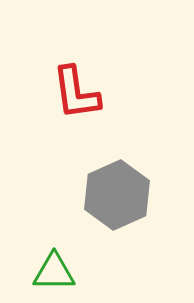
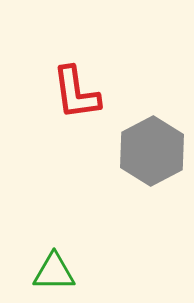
gray hexagon: moved 35 px right, 44 px up; rotated 4 degrees counterclockwise
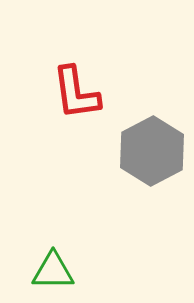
green triangle: moved 1 px left, 1 px up
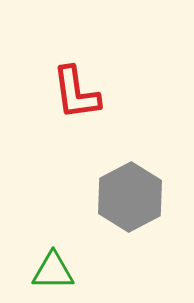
gray hexagon: moved 22 px left, 46 px down
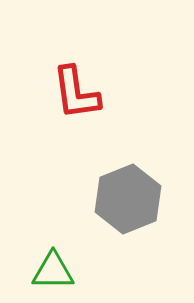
gray hexagon: moved 2 px left, 2 px down; rotated 6 degrees clockwise
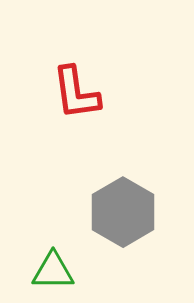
gray hexagon: moved 5 px left, 13 px down; rotated 8 degrees counterclockwise
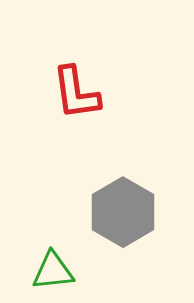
green triangle: rotated 6 degrees counterclockwise
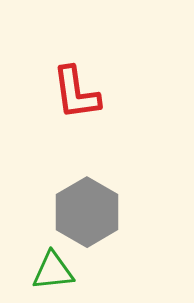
gray hexagon: moved 36 px left
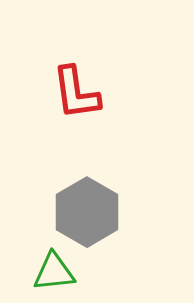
green triangle: moved 1 px right, 1 px down
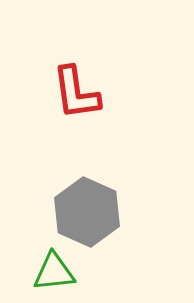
gray hexagon: rotated 6 degrees counterclockwise
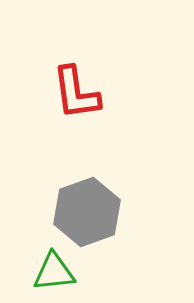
gray hexagon: rotated 16 degrees clockwise
